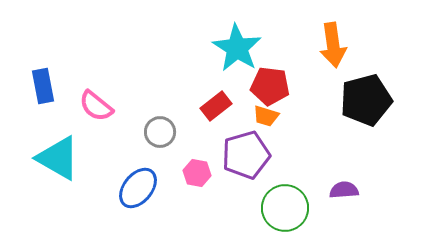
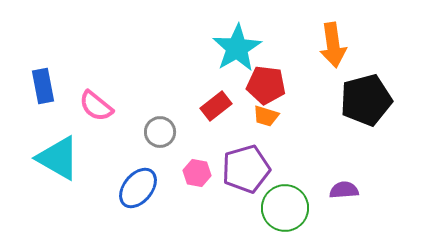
cyan star: rotated 9 degrees clockwise
red pentagon: moved 4 px left, 1 px up
purple pentagon: moved 14 px down
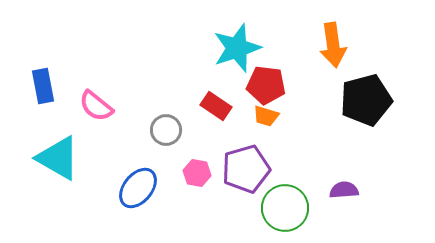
cyan star: rotated 12 degrees clockwise
red rectangle: rotated 72 degrees clockwise
gray circle: moved 6 px right, 2 px up
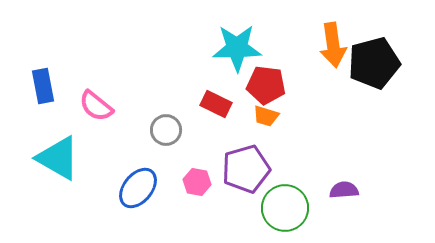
cyan star: rotated 18 degrees clockwise
black pentagon: moved 8 px right, 37 px up
red rectangle: moved 2 px up; rotated 8 degrees counterclockwise
pink hexagon: moved 9 px down
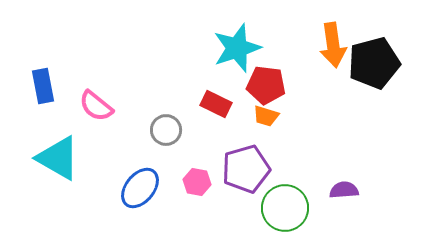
cyan star: rotated 18 degrees counterclockwise
blue ellipse: moved 2 px right
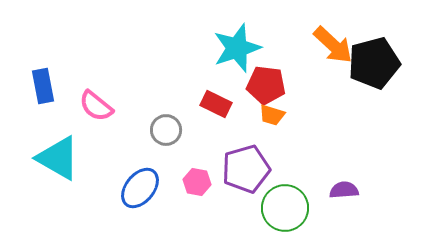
orange arrow: rotated 39 degrees counterclockwise
orange trapezoid: moved 6 px right, 1 px up
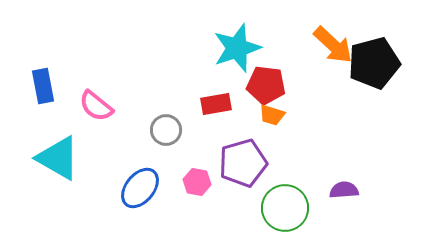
red rectangle: rotated 36 degrees counterclockwise
purple pentagon: moved 3 px left, 6 px up
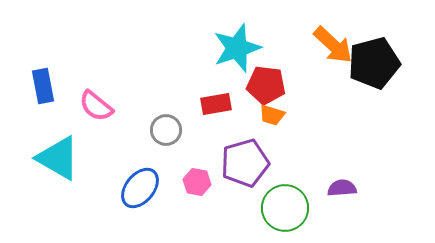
purple pentagon: moved 2 px right
purple semicircle: moved 2 px left, 2 px up
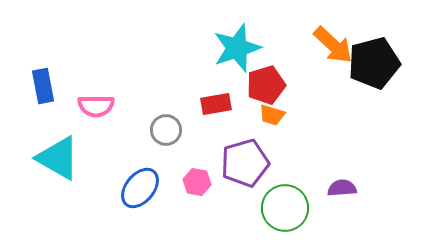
red pentagon: rotated 24 degrees counterclockwise
pink semicircle: rotated 39 degrees counterclockwise
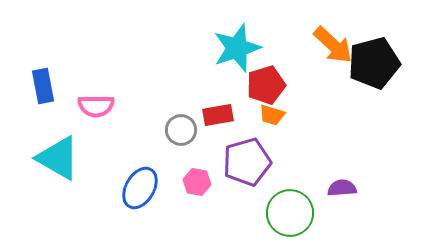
red rectangle: moved 2 px right, 11 px down
gray circle: moved 15 px right
purple pentagon: moved 2 px right, 1 px up
blue ellipse: rotated 9 degrees counterclockwise
green circle: moved 5 px right, 5 px down
